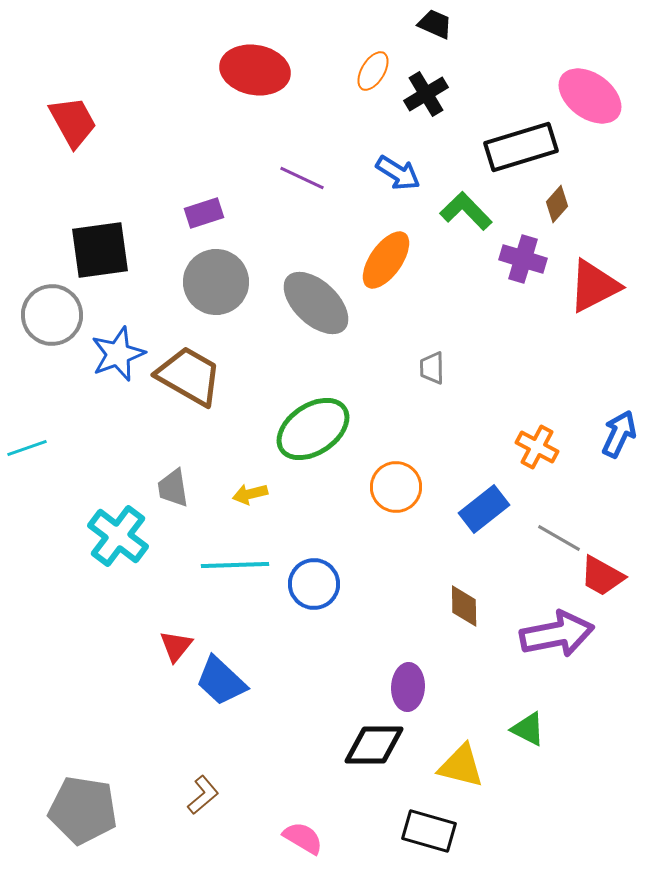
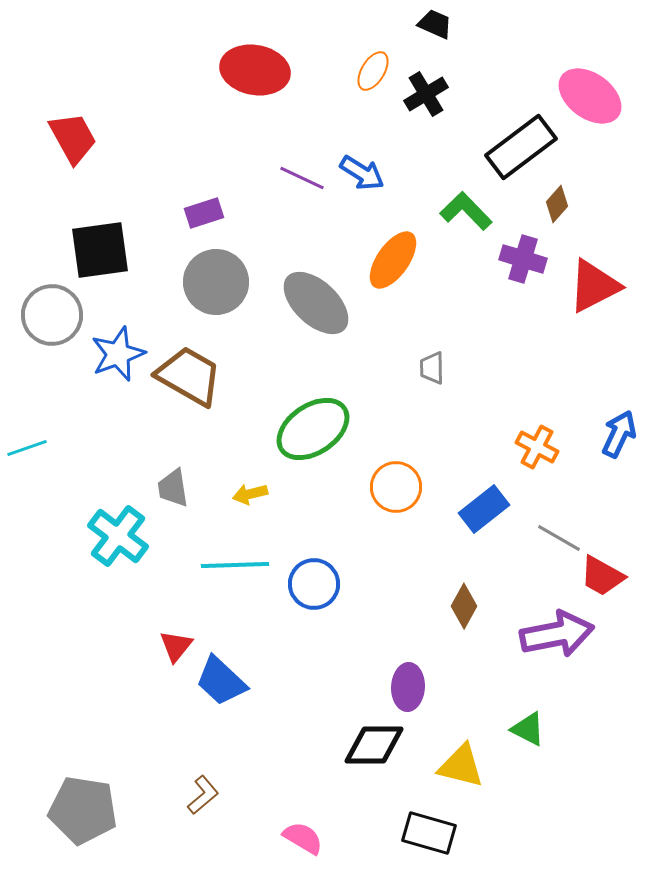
red trapezoid at (73, 122): moved 16 px down
black rectangle at (521, 147): rotated 20 degrees counterclockwise
blue arrow at (398, 173): moved 36 px left
orange ellipse at (386, 260): moved 7 px right
brown diamond at (464, 606): rotated 30 degrees clockwise
black rectangle at (429, 831): moved 2 px down
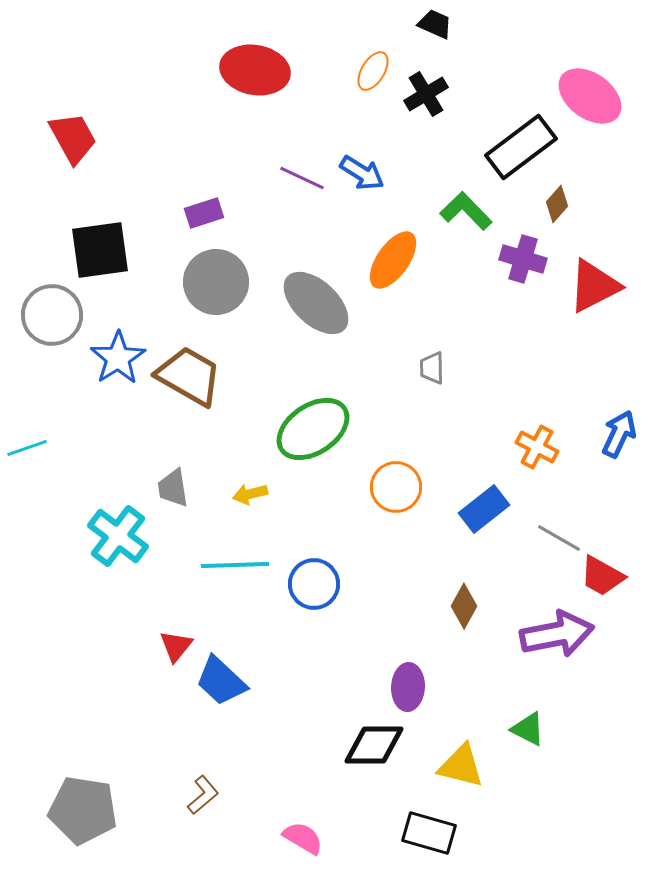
blue star at (118, 354): moved 4 px down; rotated 12 degrees counterclockwise
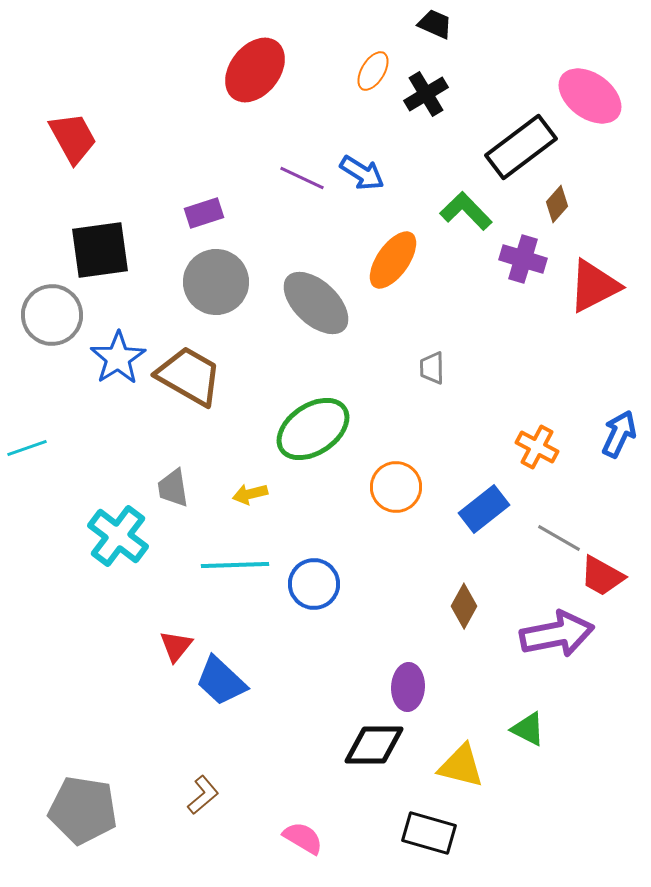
red ellipse at (255, 70): rotated 62 degrees counterclockwise
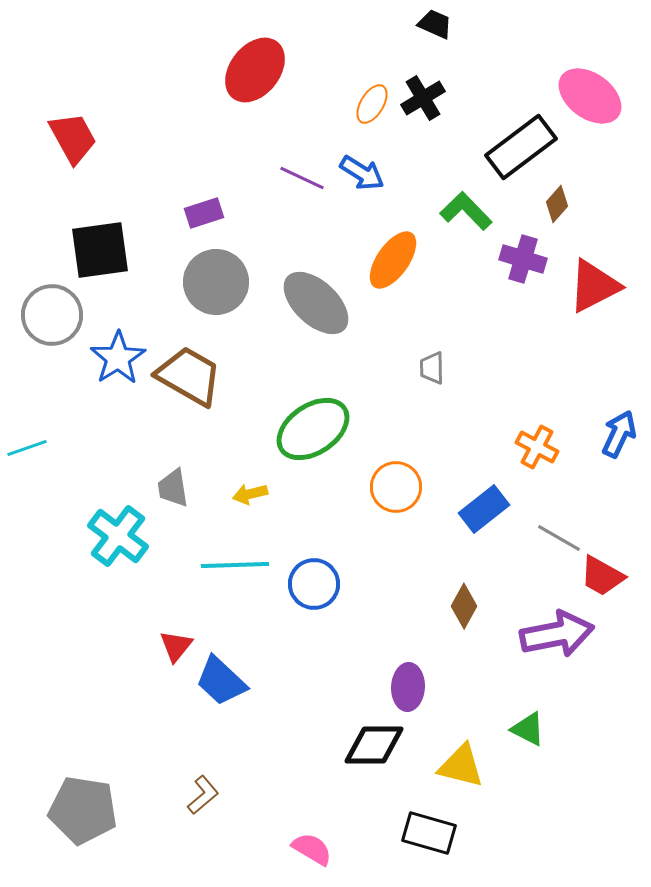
orange ellipse at (373, 71): moved 1 px left, 33 px down
black cross at (426, 94): moved 3 px left, 4 px down
pink semicircle at (303, 838): moved 9 px right, 11 px down
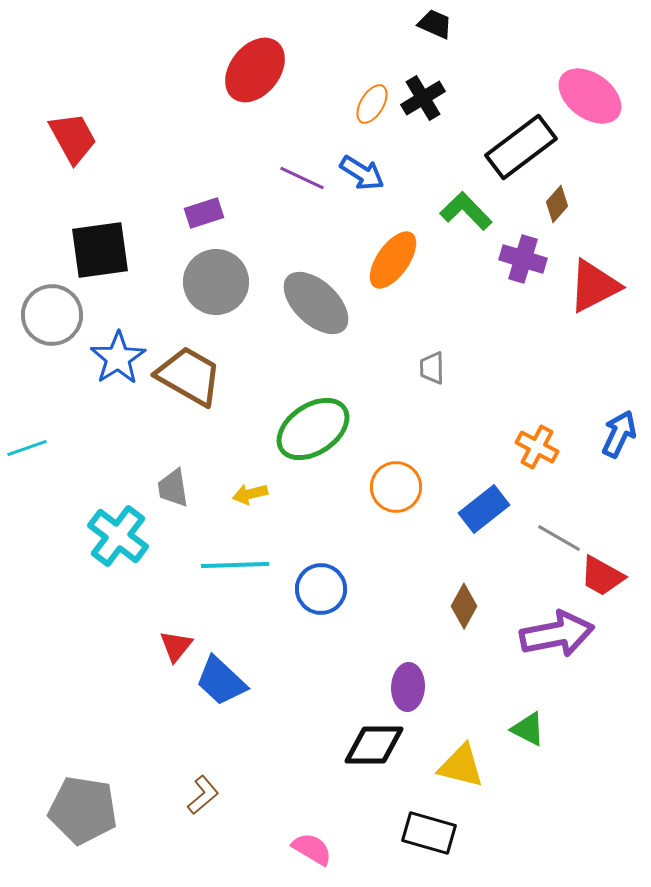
blue circle at (314, 584): moved 7 px right, 5 px down
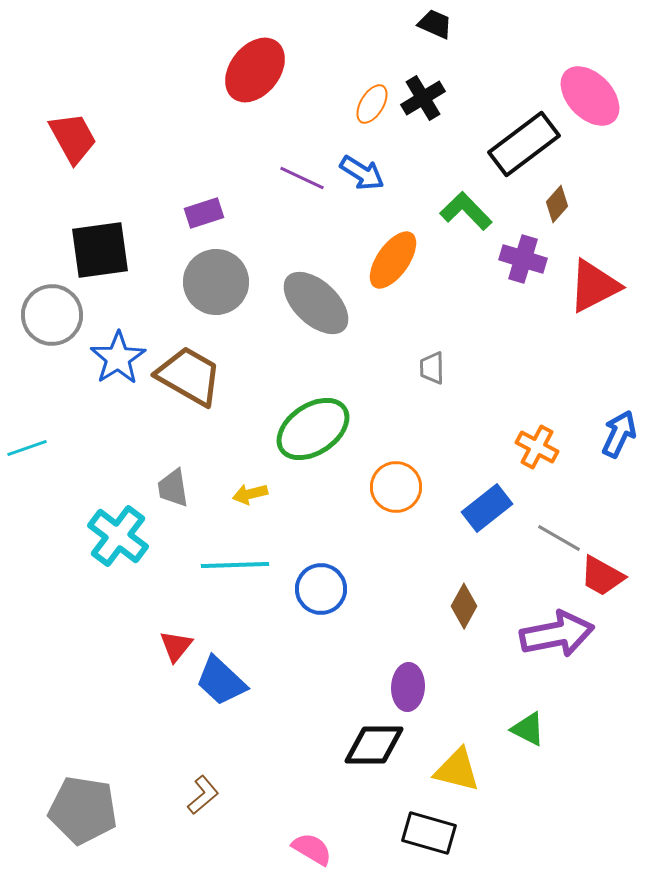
pink ellipse at (590, 96): rotated 10 degrees clockwise
black rectangle at (521, 147): moved 3 px right, 3 px up
blue rectangle at (484, 509): moved 3 px right, 1 px up
yellow triangle at (461, 766): moved 4 px left, 4 px down
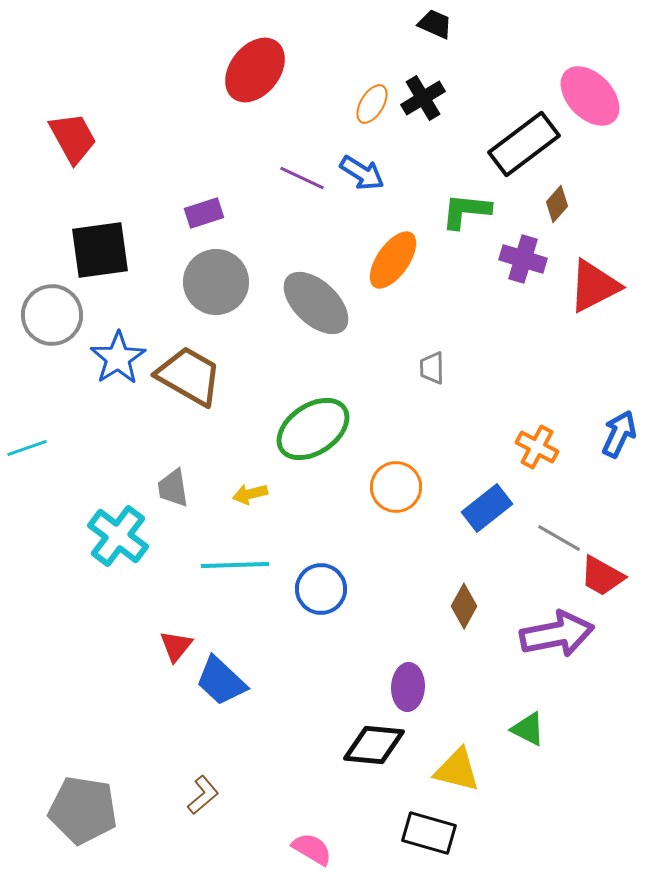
green L-shape at (466, 211): rotated 40 degrees counterclockwise
black diamond at (374, 745): rotated 6 degrees clockwise
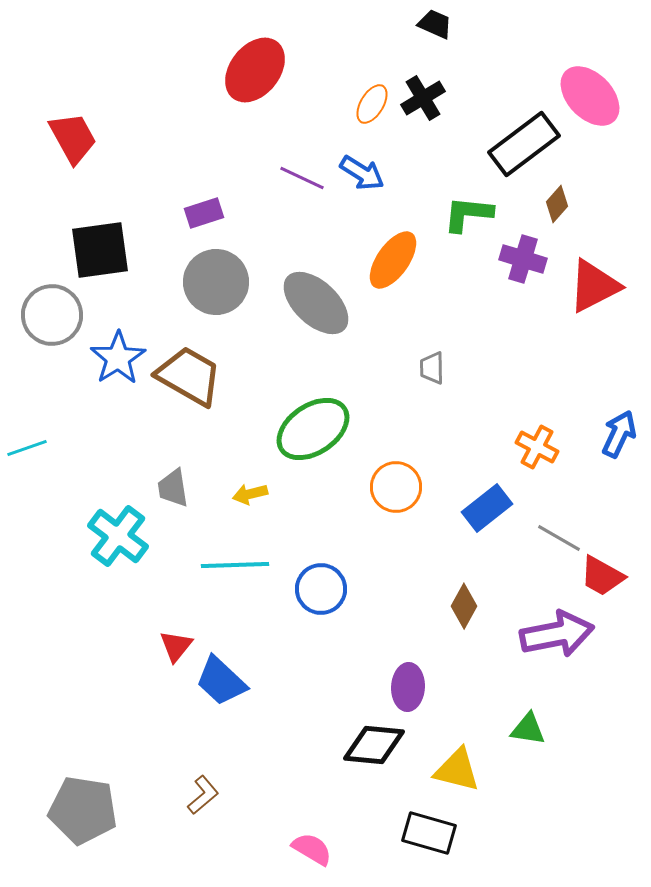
green L-shape at (466, 211): moved 2 px right, 3 px down
green triangle at (528, 729): rotated 18 degrees counterclockwise
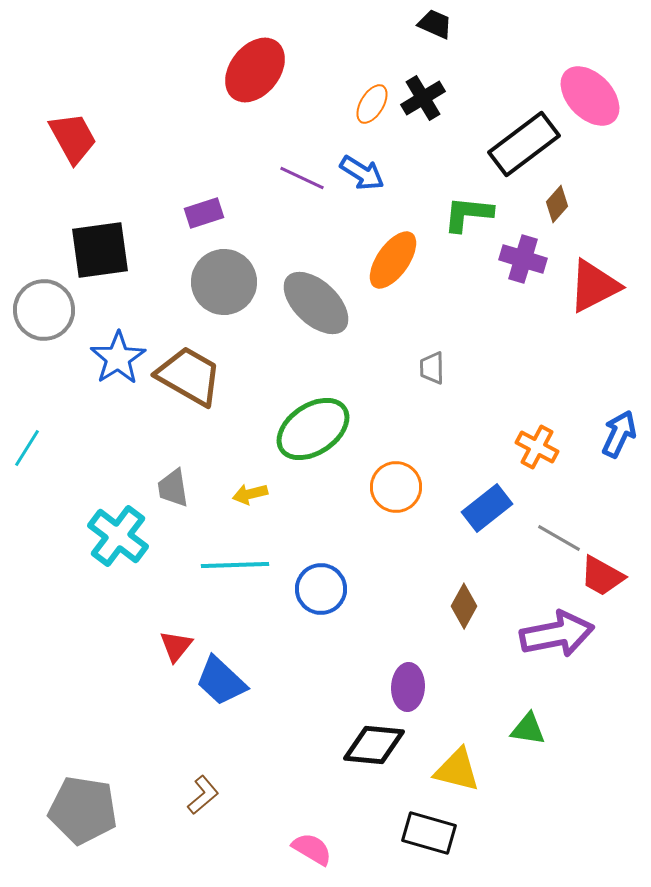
gray circle at (216, 282): moved 8 px right
gray circle at (52, 315): moved 8 px left, 5 px up
cyan line at (27, 448): rotated 39 degrees counterclockwise
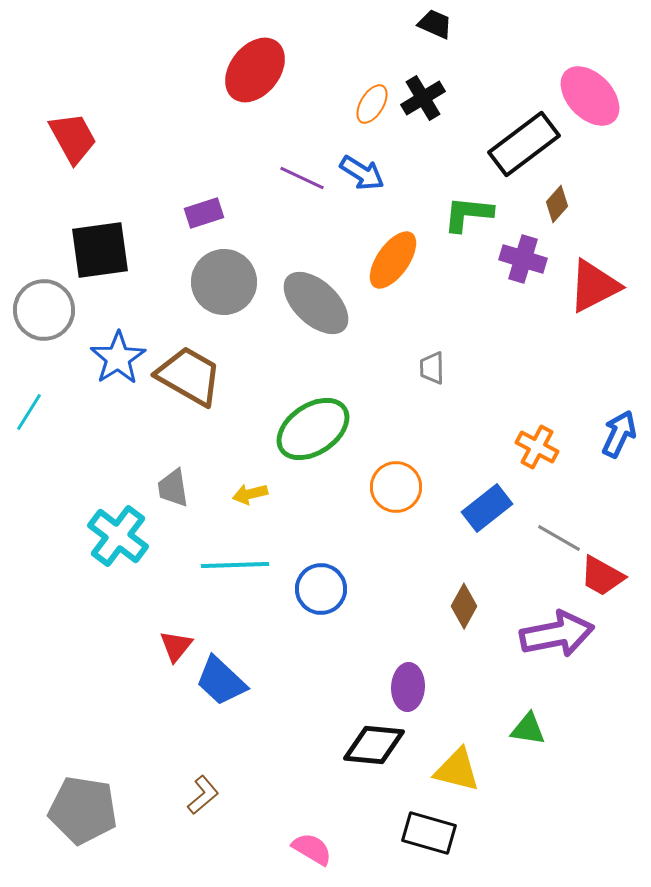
cyan line at (27, 448): moved 2 px right, 36 px up
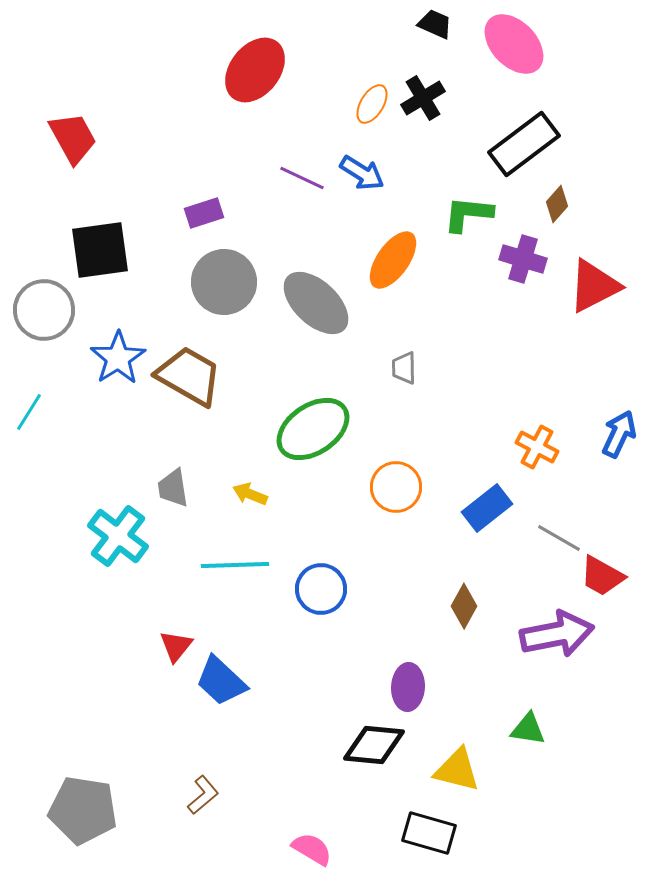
pink ellipse at (590, 96): moved 76 px left, 52 px up
gray trapezoid at (432, 368): moved 28 px left
yellow arrow at (250, 494): rotated 36 degrees clockwise
